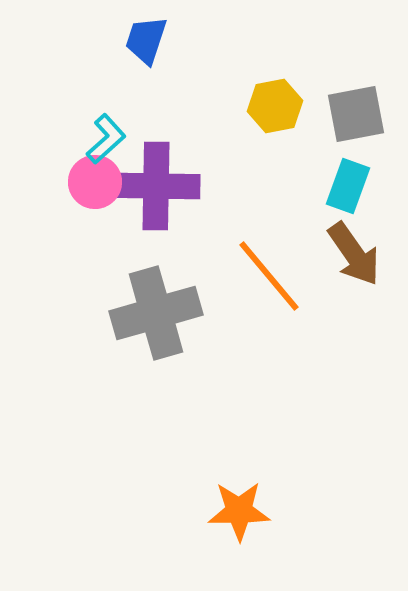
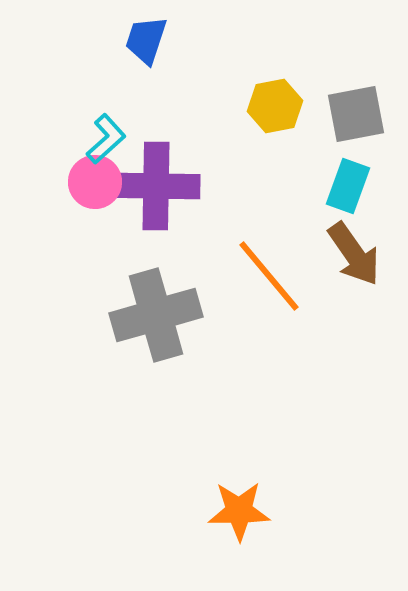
gray cross: moved 2 px down
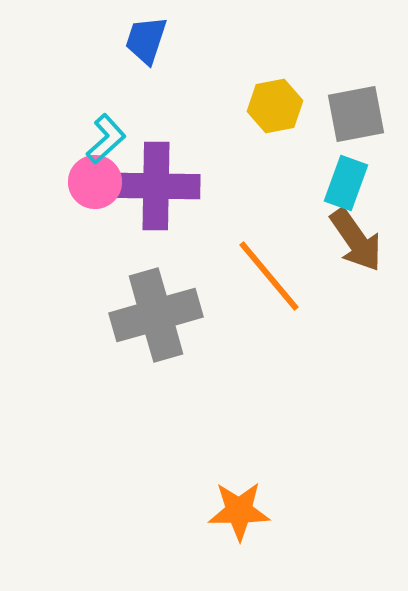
cyan rectangle: moved 2 px left, 3 px up
brown arrow: moved 2 px right, 14 px up
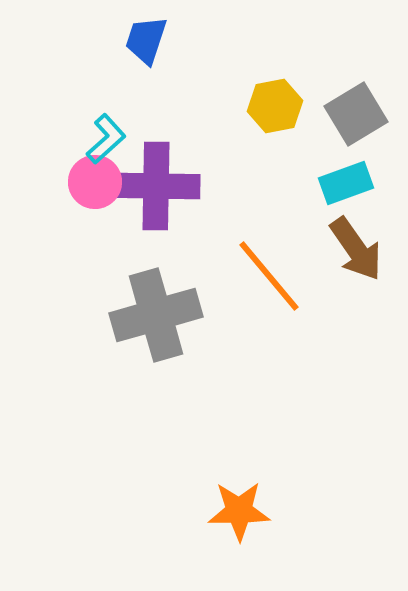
gray square: rotated 20 degrees counterclockwise
cyan rectangle: rotated 50 degrees clockwise
brown arrow: moved 9 px down
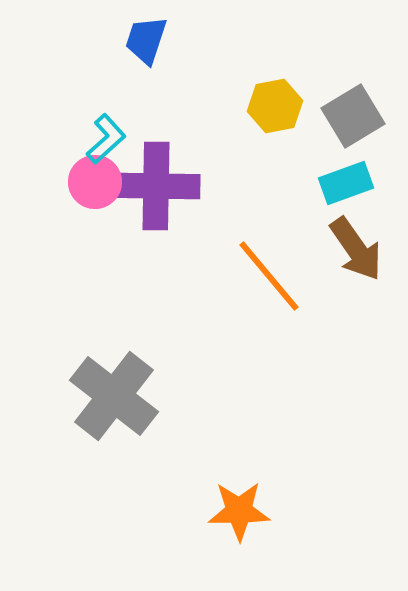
gray square: moved 3 px left, 2 px down
gray cross: moved 42 px left, 81 px down; rotated 36 degrees counterclockwise
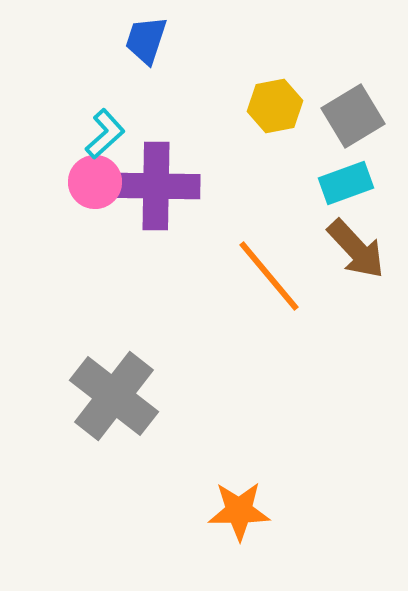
cyan L-shape: moved 1 px left, 5 px up
brown arrow: rotated 8 degrees counterclockwise
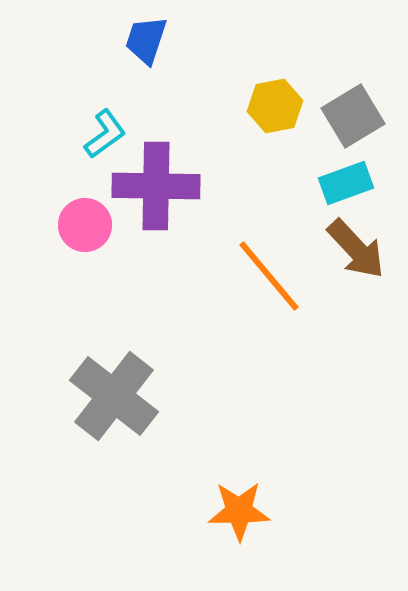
cyan L-shape: rotated 6 degrees clockwise
pink circle: moved 10 px left, 43 px down
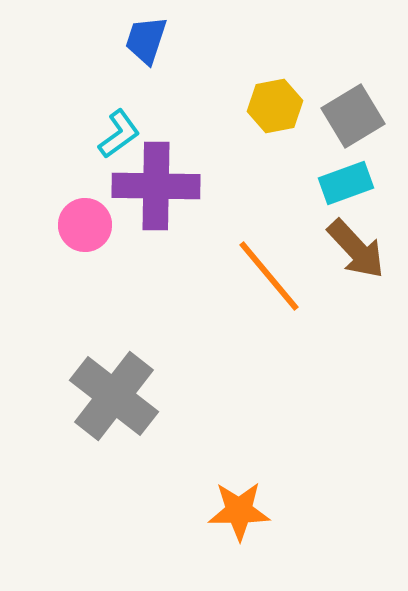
cyan L-shape: moved 14 px right
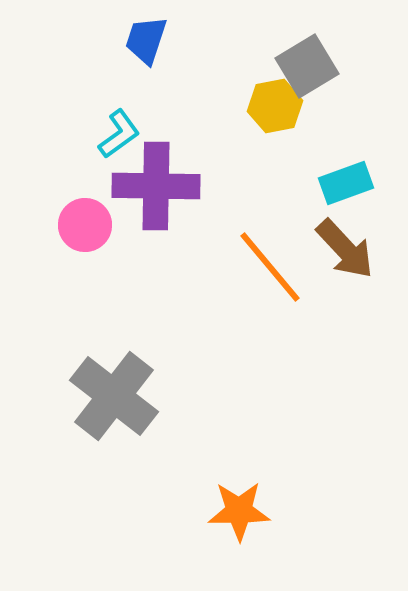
gray square: moved 46 px left, 50 px up
brown arrow: moved 11 px left
orange line: moved 1 px right, 9 px up
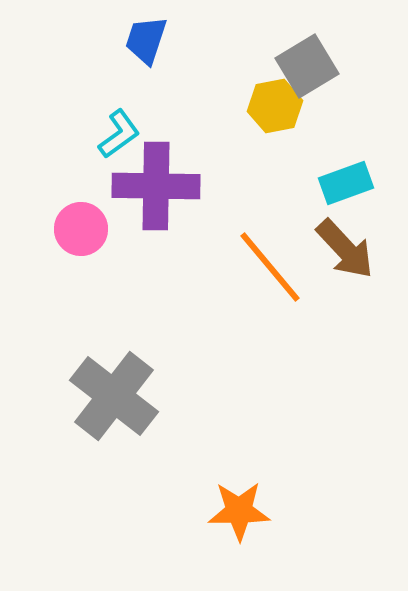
pink circle: moved 4 px left, 4 px down
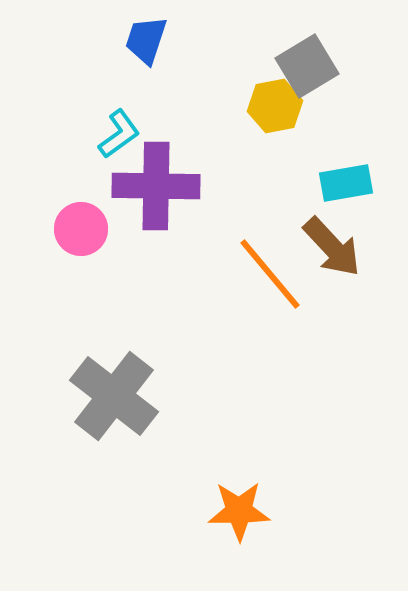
cyan rectangle: rotated 10 degrees clockwise
brown arrow: moved 13 px left, 2 px up
orange line: moved 7 px down
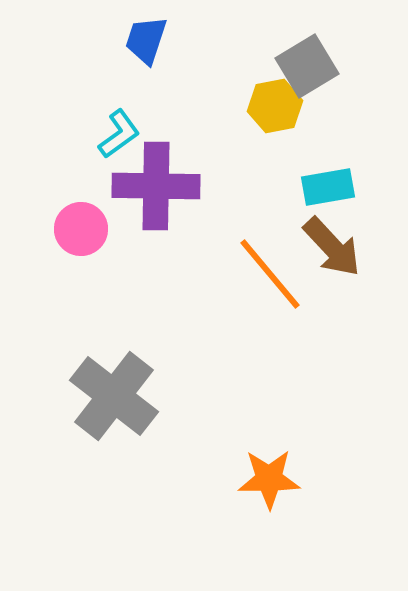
cyan rectangle: moved 18 px left, 4 px down
orange star: moved 30 px right, 32 px up
